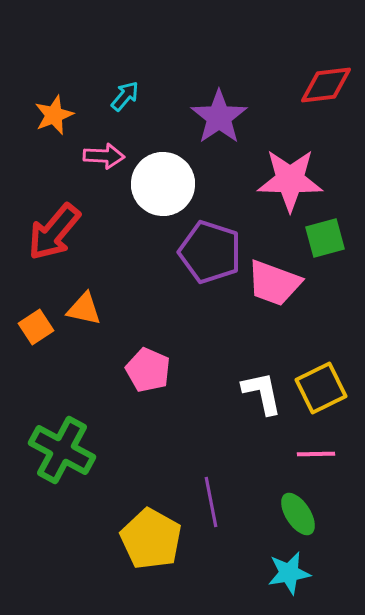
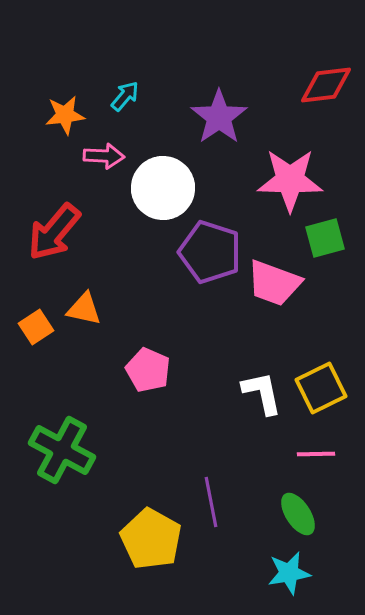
orange star: moved 11 px right; rotated 15 degrees clockwise
white circle: moved 4 px down
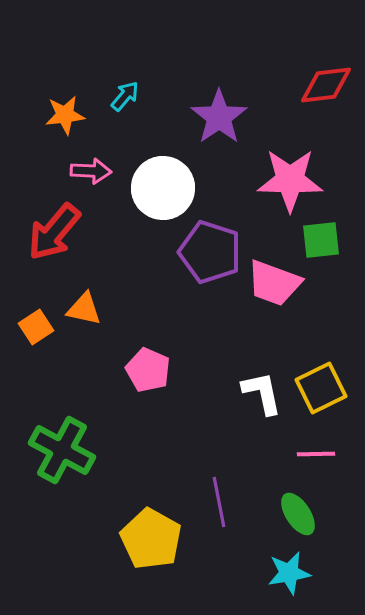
pink arrow: moved 13 px left, 15 px down
green square: moved 4 px left, 2 px down; rotated 9 degrees clockwise
purple line: moved 8 px right
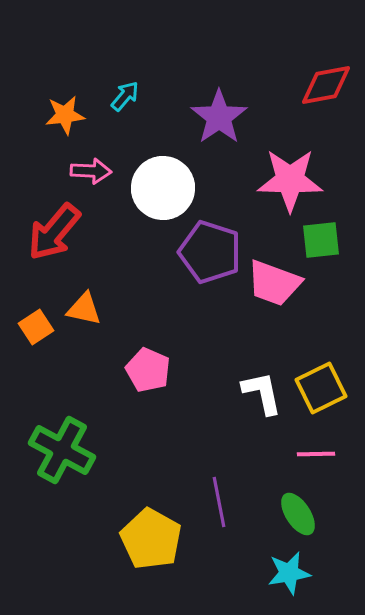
red diamond: rotated 4 degrees counterclockwise
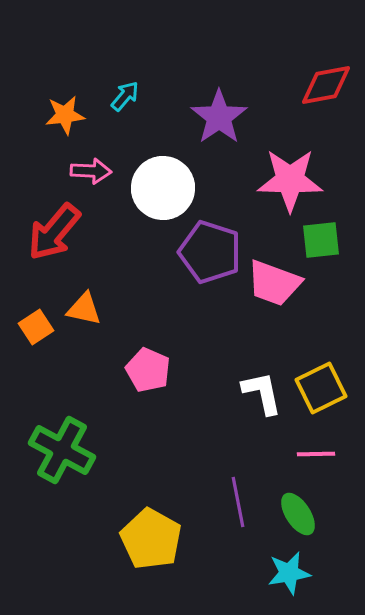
purple line: moved 19 px right
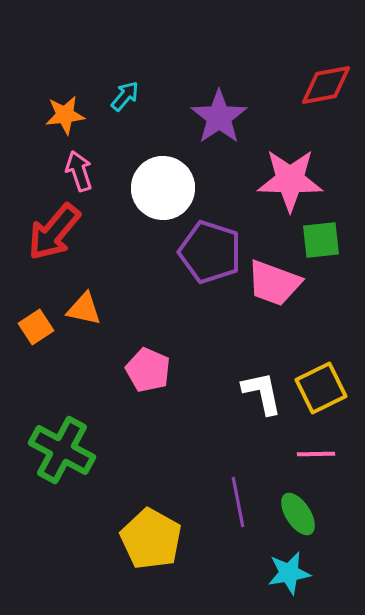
pink arrow: moved 12 px left; rotated 111 degrees counterclockwise
